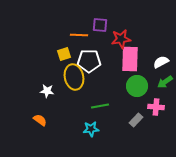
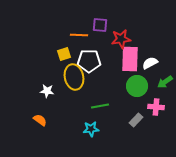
white semicircle: moved 11 px left, 1 px down
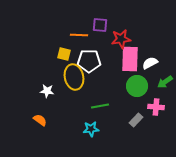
yellow square: rotated 32 degrees clockwise
